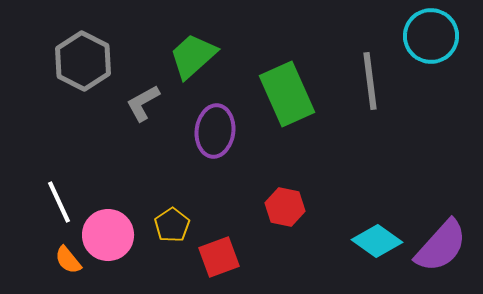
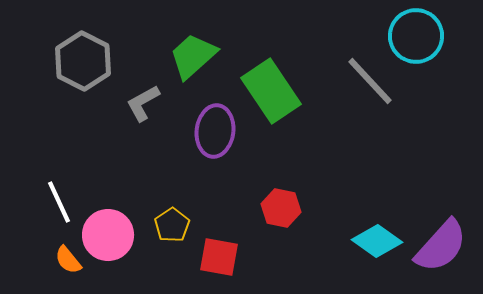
cyan circle: moved 15 px left
gray line: rotated 36 degrees counterclockwise
green rectangle: moved 16 px left, 3 px up; rotated 10 degrees counterclockwise
red hexagon: moved 4 px left, 1 px down
red square: rotated 30 degrees clockwise
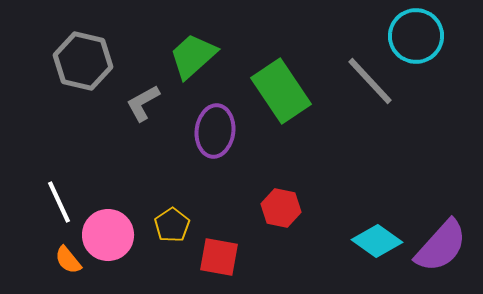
gray hexagon: rotated 14 degrees counterclockwise
green rectangle: moved 10 px right
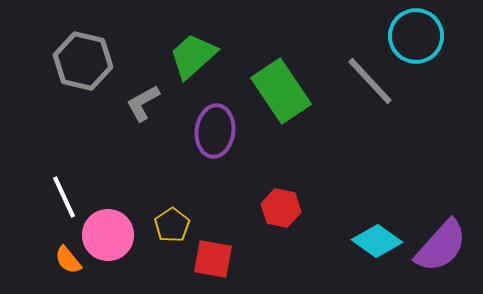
white line: moved 5 px right, 5 px up
red square: moved 6 px left, 2 px down
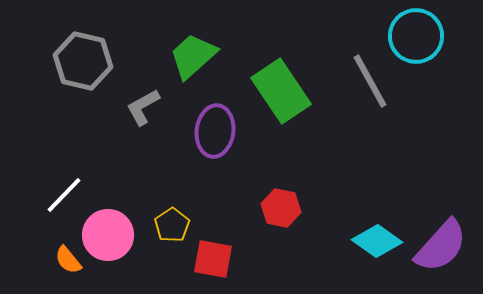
gray line: rotated 14 degrees clockwise
gray L-shape: moved 4 px down
white line: moved 2 px up; rotated 69 degrees clockwise
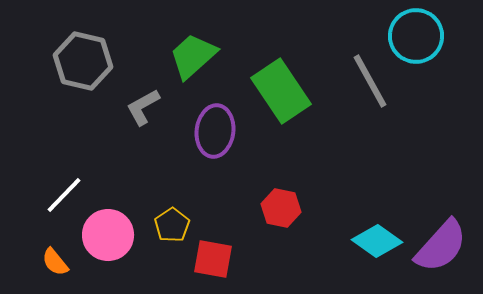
orange semicircle: moved 13 px left, 2 px down
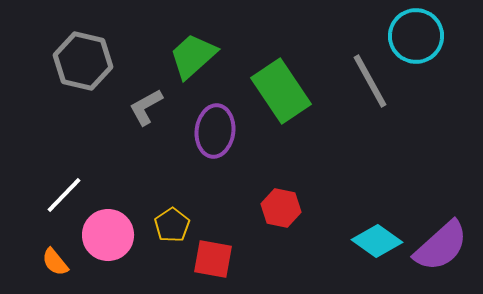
gray L-shape: moved 3 px right
purple semicircle: rotated 6 degrees clockwise
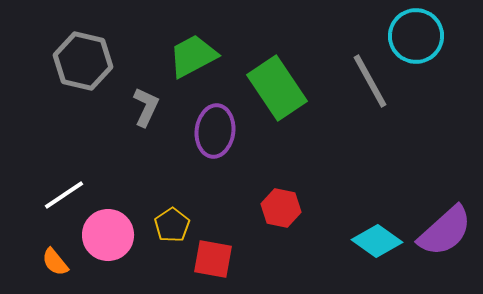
green trapezoid: rotated 14 degrees clockwise
green rectangle: moved 4 px left, 3 px up
gray L-shape: rotated 144 degrees clockwise
white line: rotated 12 degrees clockwise
purple semicircle: moved 4 px right, 15 px up
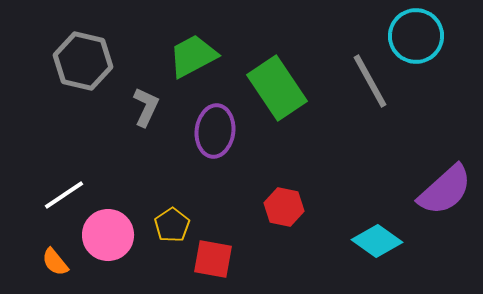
red hexagon: moved 3 px right, 1 px up
purple semicircle: moved 41 px up
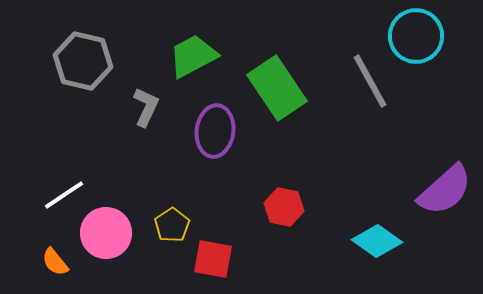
pink circle: moved 2 px left, 2 px up
